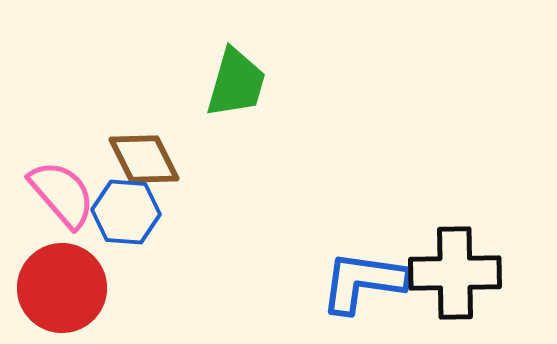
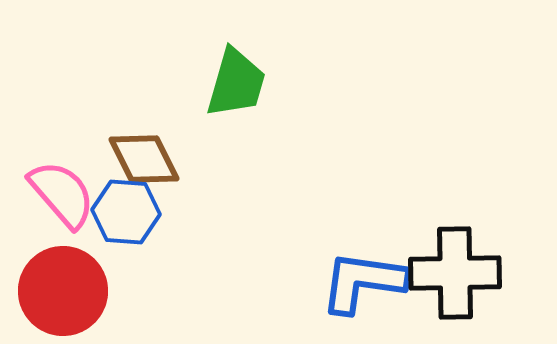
red circle: moved 1 px right, 3 px down
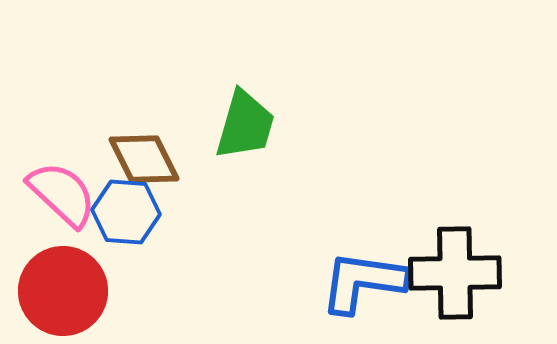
green trapezoid: moved 9 px right, 42 px down
pink semicircle: rotated 6 degrees counterclockwise
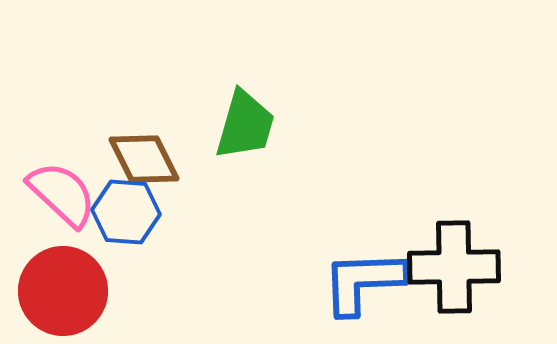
black cross: moved 1 px left, 6 px up
blue L-shape: rotated 10 degrees counterclockwise
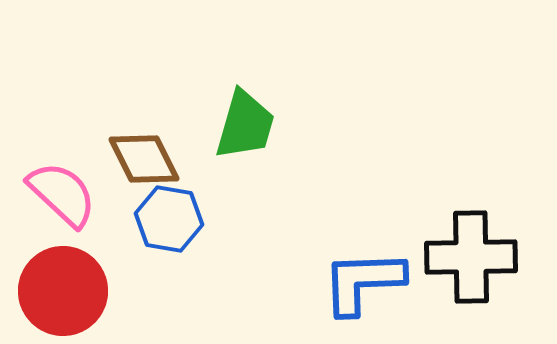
blue hexagon: moved 43 px right, 7 px down; rotated 6 degrees clockwise
black cross: moved 17 px right, 10 px up
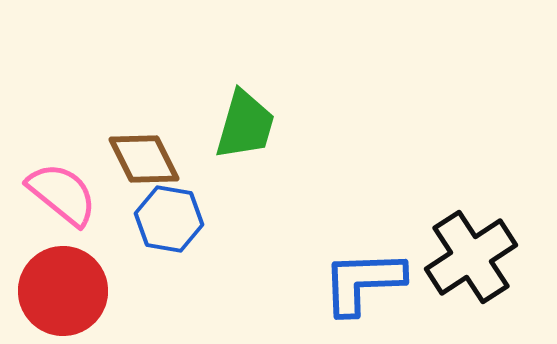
pink semicircle: rotated 4 degrees counterclockwise
black cross: rotated 32 degrees counterclockwise
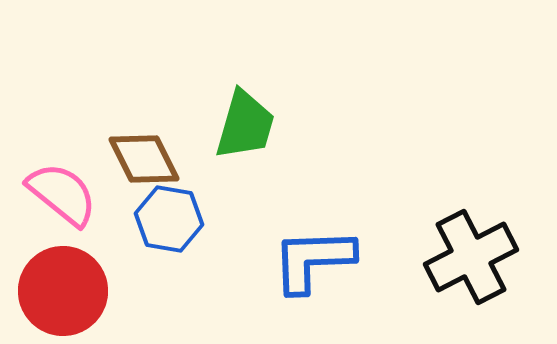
black cross: rotated 6 degrees clockwise
blue L-shape: moved 50 px left, 22 px up
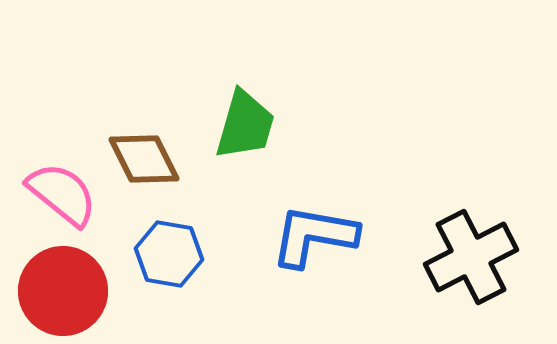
blue hexagon: moved 35 px down
blue L-shape: moved 1 px right, 24 px up; rotated 12 degrees clockwise
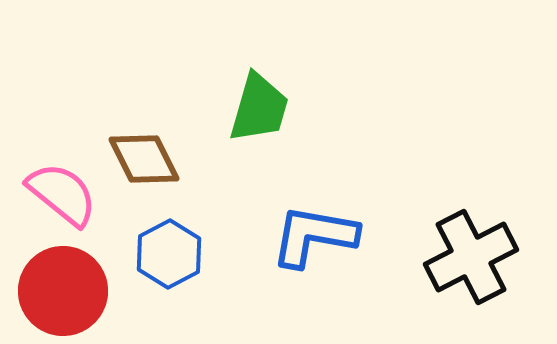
green trapezoid: moved 14 px right, 17 px up
blue hexagon: rotated 22 degrees clockwise
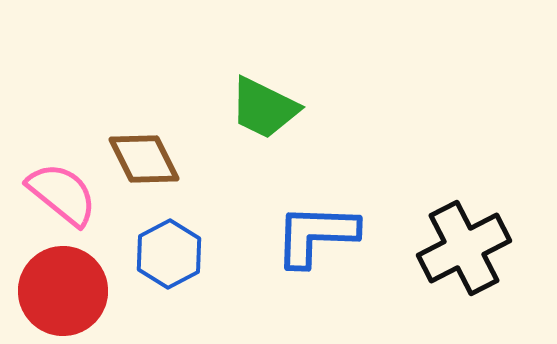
green trapezoid: moved 5 px right; rotated 100 degrees clockwise
blue L-shape: moved 2 px right, 1 px up; rotated 8 degrees counterclockwise
black cross: moved 7 px left, 9 px up
